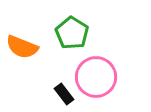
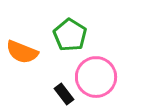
green pentagon: moved 2 px left, 2 px down
orange semicircle: moved 5 px down
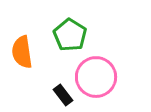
orange semicircle: rotated 60 degrees clockwise
black rectangle: moved 1 px left, 1 px down
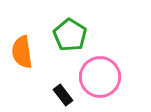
pink circle: moved 4 px right
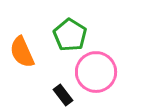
orange semicircle: rotated 16 degrees counterclockwise
pink circle: moved 4 px left, 5 px up
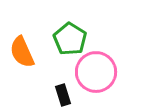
green pentagon: moved 4 px down
black rectangle: rotated 20 degrees clockwise
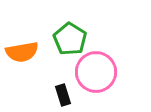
orange semicircle: rotated 76 degrees counterclockwise
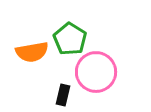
orange semicircle: moved 10 px right
black rectangle: rotated 30 degrees clockwise
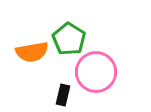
green pentagon: moved 1 px left
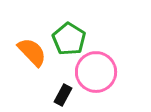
orange semicircle: rotated 124 degrees counterclockwise
black rectangle: rotated 15 degrees clockwise
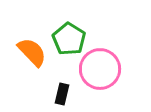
pink circle: moved 4 px right, 3 px up
black rectangle: moved 1 px left, 1 px up; rotated 15 degrees counterclockwise
